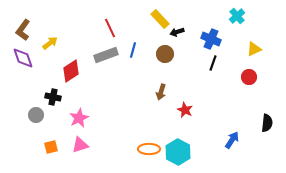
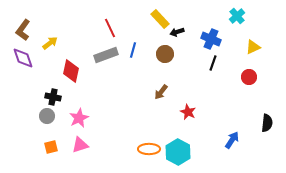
yellow triangle: moved 1 px left, 2 px up
red diamond: rotated 45 degrees counterclockwise
brown arrow: rotated 21 degrees clockwise
red star: moved 3 px right, 2 px down
gray circle: moved 11 px right, 1 px down
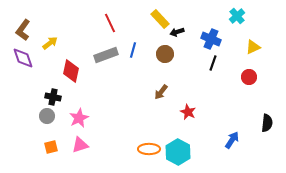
red line: moved 5 px up
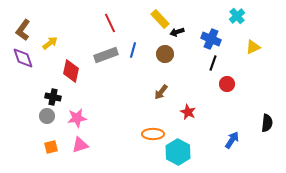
red circle: moved 22 px left, 7 px down
pink star: moved 2 px left; rotated 18 degrees clockwise
orange ellipse: moved 4 px right, 15 px up
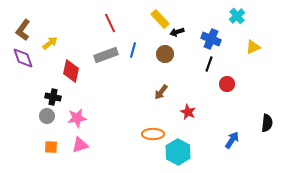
black line: moved 4 px left, 1 px down
orange square: rotated 16 degrees clockwise
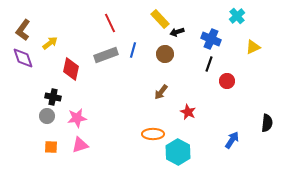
red diamond: moved 2 px up
red circle: moved 3 px up
